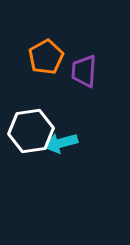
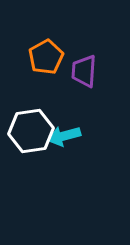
cyan arrow: moved 3 px right, 7 px up
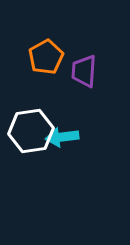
cyan arrow: moved 2 px left, 1 px down; rotated 8 degrees clockwise
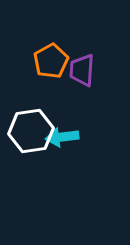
orange pentagon: moved 5 px right, 4 px down
purple trapezoid: moved 2 px left, 1 px up
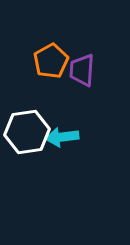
white hexagon: moved 4 px left, 1 px down
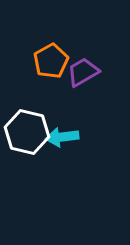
purple trapezoid: moved 1 px right, 2 px down; rotated 56 degrees clockwise
white hexagon: rotated 21 degrees clockwise
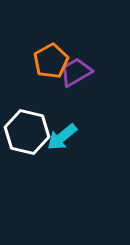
purple trapezoid: moved 7 px left
cyan arrow: rotated 32 degrees counterclockwise
